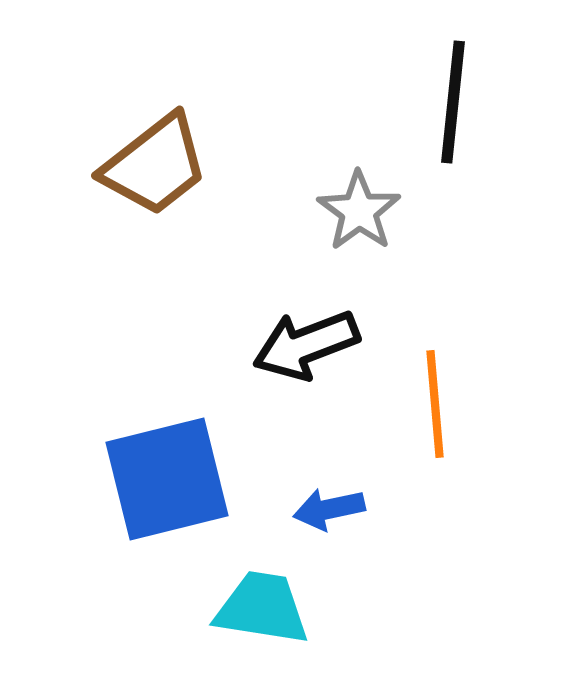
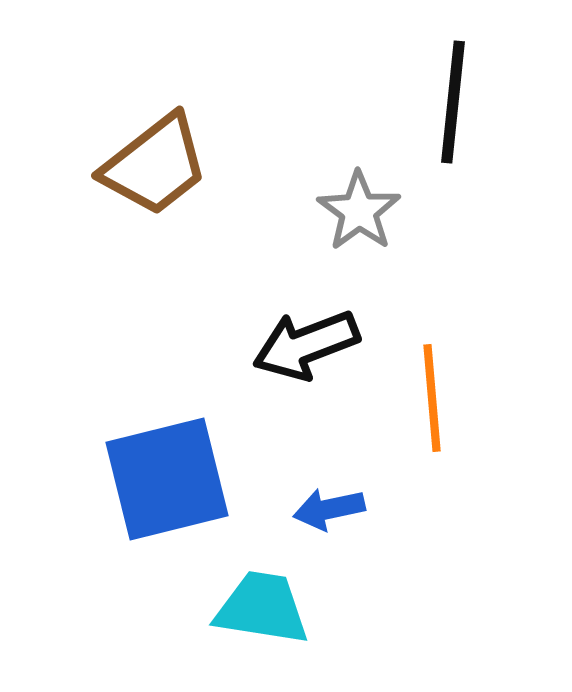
orange line: moved 3 px left, 6 px up
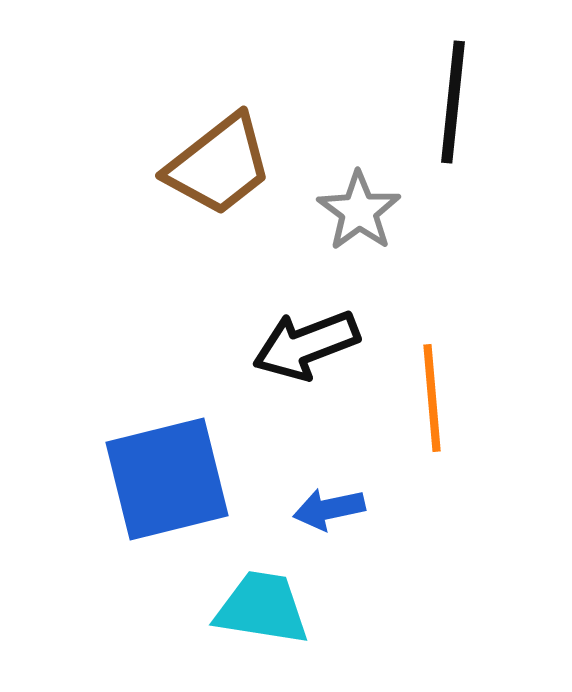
brown trapezoid: moved 64 px right
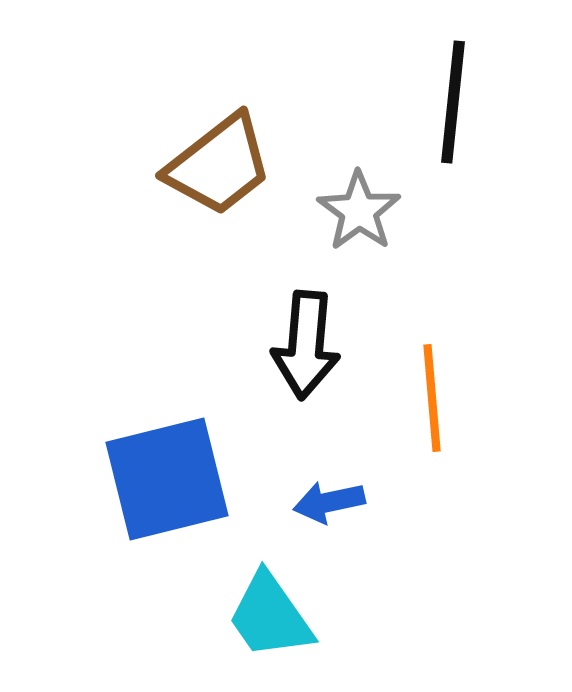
black arrow: rotated 64 degrees counterclockwise
blue arrow: moved 7 px up
cyan trapezoid: moved 8 px right, 8 px down; rotated 134 degrees counterclockwise
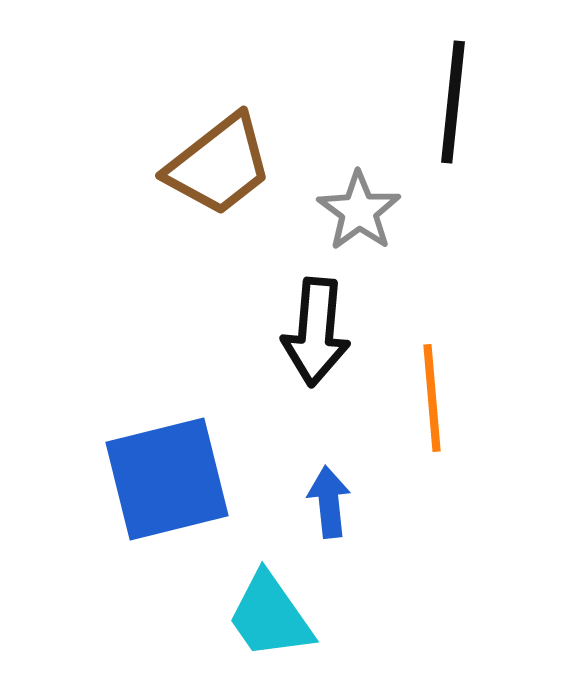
black arrow: moved 10 px right, 13 px up
blue arrow: rotated 96 degrees clockwise
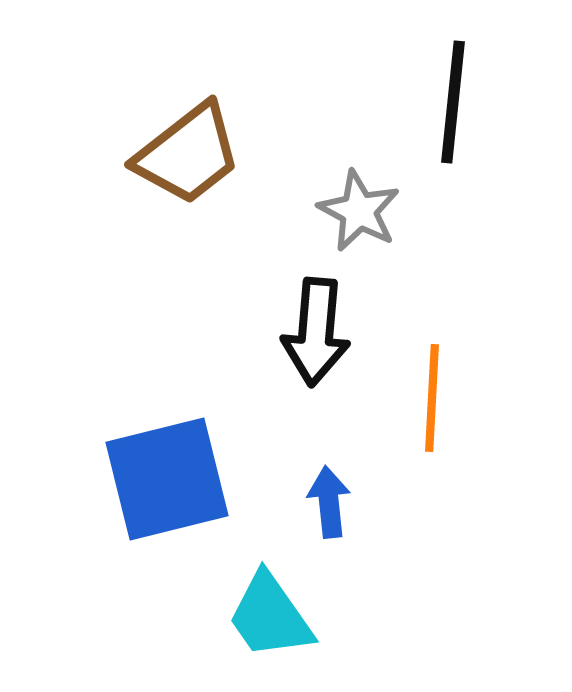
brown trapezoid: moved 31 px left, 11 px up
gray star: rotated 8 degrees counterclockwise
orange line: rotated 8 degrees clockwise
